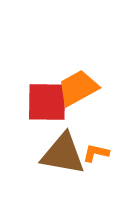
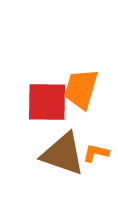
orange trapezoid: moved 3 px right, 1 px down; rotated 45 degrees counterclockwise
brown triangle: rotated 9 degrees clockwise
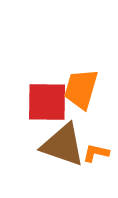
brown triangle: moved 9 px up
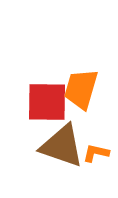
brown triangle: moved 1 px left, 1 px down
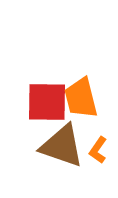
orange trapezoid: moved 9 px down; rotated 30 degrees counterclockwise
orange L-shape: moved 2 px right, 3 px up; rotated 68 degrees counterclockwise
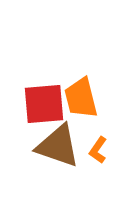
red square: moved 3 px left, 2 px down; rotated 6 degrees counterclockwise
brown triangle: moved 4 px left
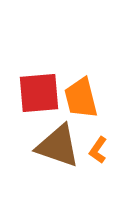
red square: moved 5 px left, 11 px up
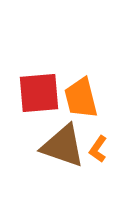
brown triangle: moved 5 px right
orange L-shape: moved 1 px up
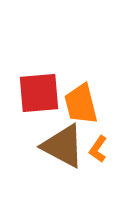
orange trapezoid: moved 6 px down
brown triangle: rotated 9 degrees clockwise
